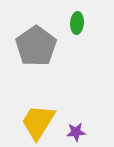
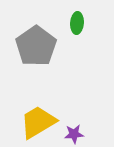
yellow trapezoid: rotated 27 degrees clockwise
purple star: moved 2 px left, 2 px down
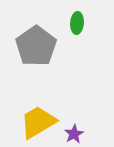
purple star: rotated 24 degrees counterclockwise
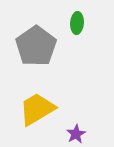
yellow trapezoid: moved 1 px left, 13 px up
purple star: moved 2 px right
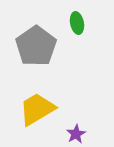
green ellipse: rotated 15 degrees counterclockwise
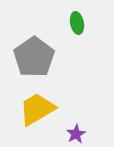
gray pentagon: moved 2 px left, 11 px down
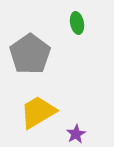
gray pentagon: moved 4 px left, 3 px up
yellow trapezoid: moved 1 px right, 3 px down
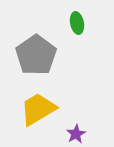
gray pentagon: moved 6 px right, 1 px down
yellow trapezoid: moved 3 px up
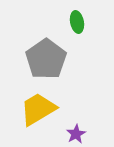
green ellipse: moved 1 px up
gray pentagon: moved 10 px right, 4 px down
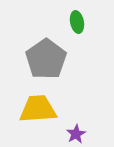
yellow trapezoid: rotated 27 degrees clockwise
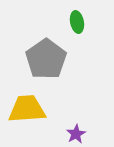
yellow trapezoid: moved 11 px left
